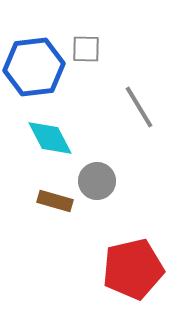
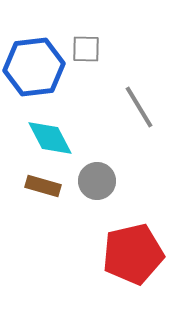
brown rectangle: moved 12 px left, 15 px up
red pentagon: moved 15 px up
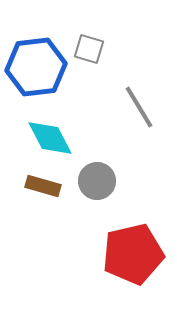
gray square: moved 3 px right; rotated 16 degrees clockwise
blue hexagon: moved 2 px right
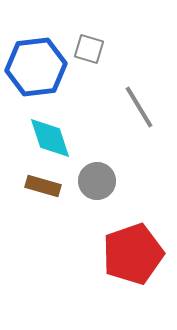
cyan diamond: rotated 9 degrees clockwise
red pentagon: rotated 6 degrees counterclockwise
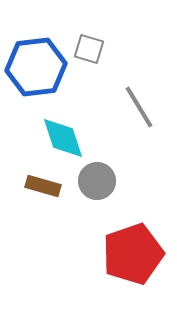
cyan diamond: moved 13 px right
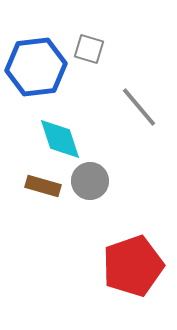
gray line: rotated 9 degrees counterclockwise
cyan diamond: moved 3 px left, 1 px down
gray circle: moved 7 px left
red pentagon: moved 12 px down
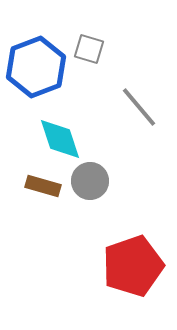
blue hexagon: rotated 14 degrees counterclockwise
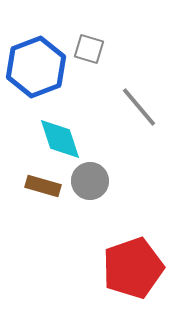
red pentagon: moved 2 px down
